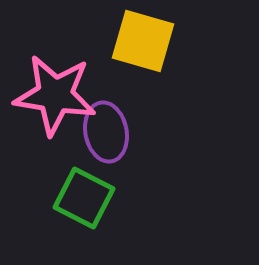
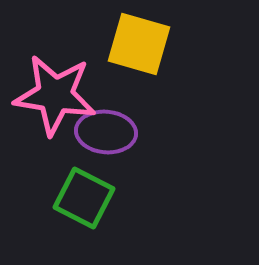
yellow square: moved 4 px left, 3 px down
purple ellipse: rotated 74 degrees counterclockwise
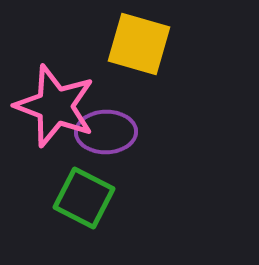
pink star: moved 11 px down; rotated 12 degrees clockwise
purple ellipse: rotated 6 degrees counterclockwise
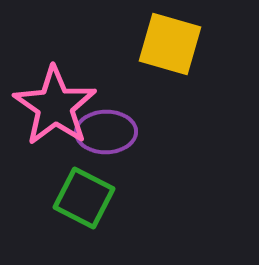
yellow square: moved 31 px right
pink star: rotated 14 degrees clockwise
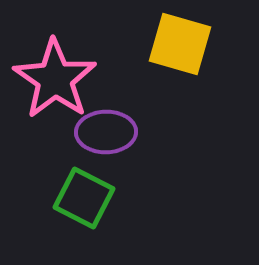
yellow square: moved 10 px right
pink star: moved 27 px up
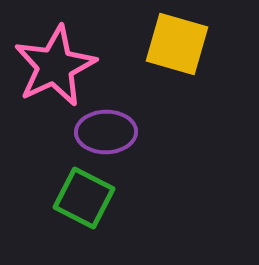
yellow square: moved 3 px left
pink star: moved 13 px up; rotated 12 degrees clockwise
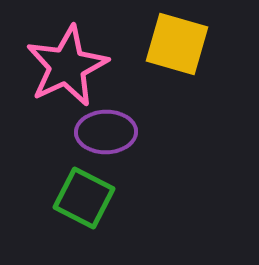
pink star: moved 12 px right
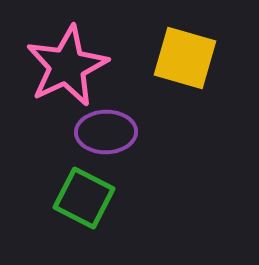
yellow square: moved 8 px right, 14 px down
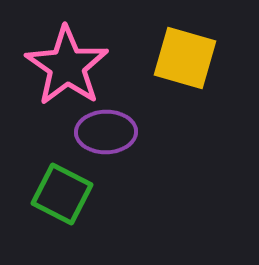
pink star: rotated 12 degrees counterclockwise
green square: moved 22 px left, 4 px up
